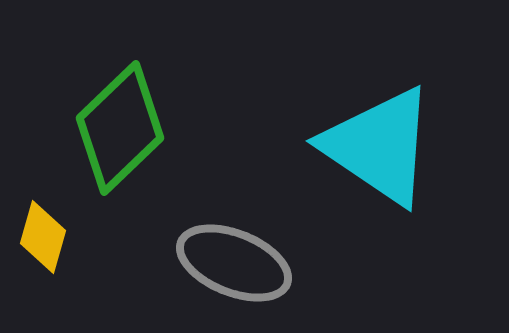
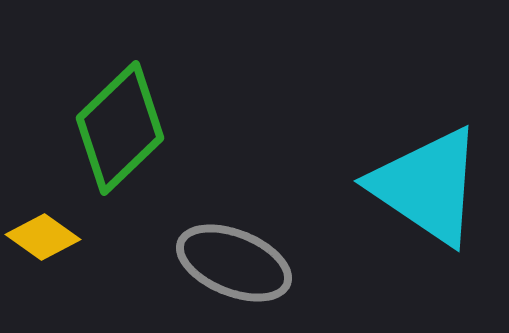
cyan triangle: moved 48 px right, 40 px down
yellow diamond: rotated 70 degrees counterclockwise
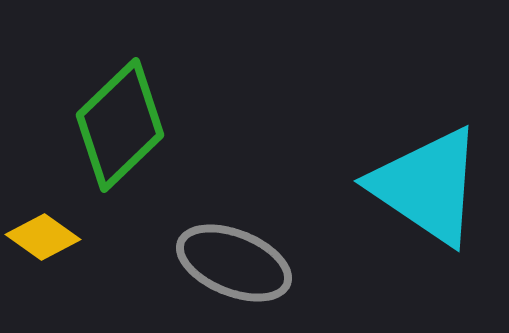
green diamond: moved 3 px up
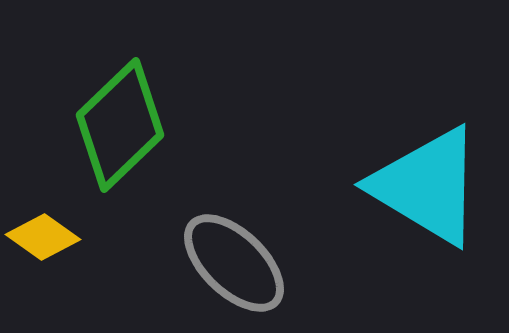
cyan triangle: rotated 3 degrees counterclockwise
gray ellipse: rotated 22 degrees clockwise
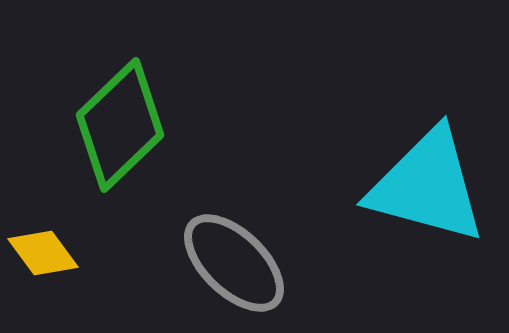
cyan triangle: rotated 16 degrees counterclockwise
yellow diamond: moved 16 px down; rotated 18 degrees clockwise
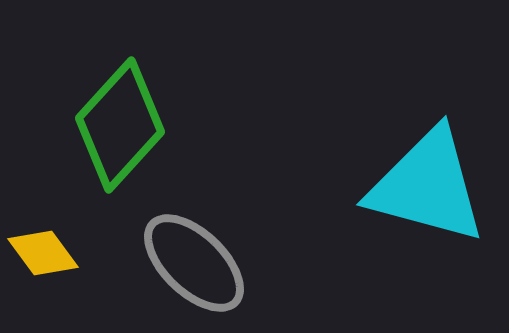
green diamond: rotated 4 degrees counterclockwise
gray ellipse: moved 40 px left
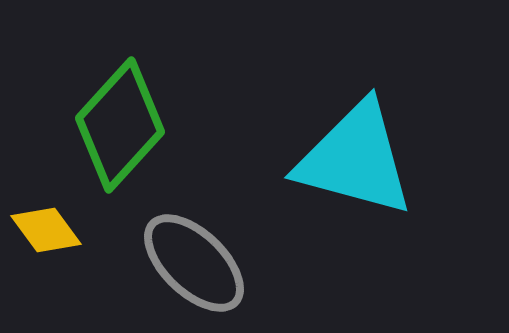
cyan triangle: moved 72 px left, 27 px up
yellow diamond: moved 3 px right, 23 px up
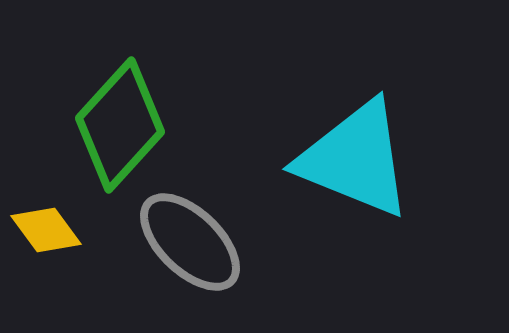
cyan triangle: rotated 7 degrees clockwise
gray ellipse: moved 4 px left, 21 px up
